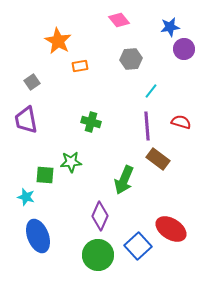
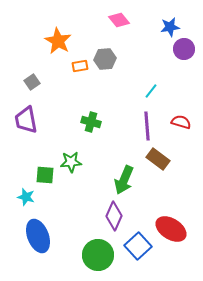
gray hexagon: moved 26 px left
purple diamond: moved 14 px right
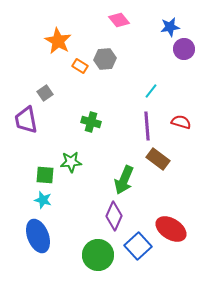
orange rectangle: rotated 42 degrees clockwise
gray square: moved 13 px right, 11 px down
cyan star: moved 17 px right, 3 px down
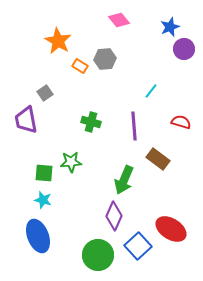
blue star: rotated 12 degrees counterclockwise
purple line: moved 13 px left
green square: moved 1 px left, 2 px up
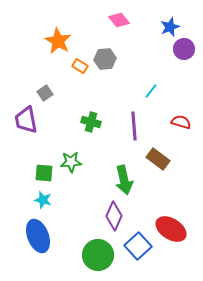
green arrow: rotated 36 degrees counterclockwise
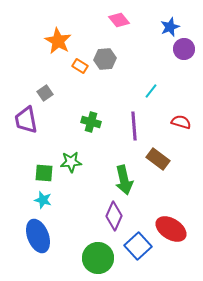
green circle: moved 3 px down
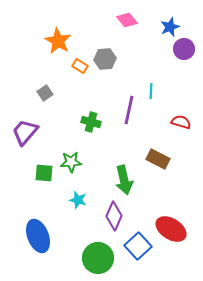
pink diamond: moved 8 px right
cyan line: rotated 35 degrees counterclockwise
purple trapezoid: moved 1 px left, 12 px down; rotated 52 degrees clockwise
purple line: moved 5 px left, 16 px up; rotated 16 degrees clockwise
brown rectangle: rotated 10 degrees counterclockwise
cyan star: moved 35 px right
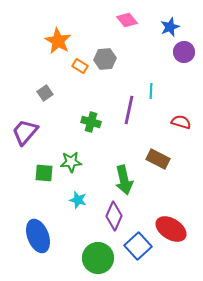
purple circle: moved 3 px down
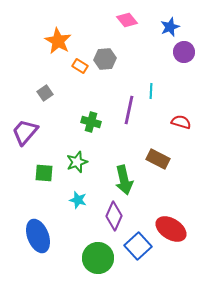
green star: moved 6 px right; rotated 15 degrees counterclockwise
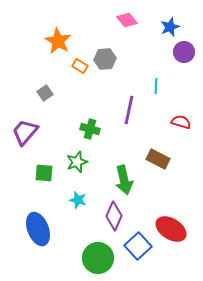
cyan line: moved 5 px right, 5 px up
green cross: moved 1 px left, 7 px down
blue ellipse: moved 7 px up
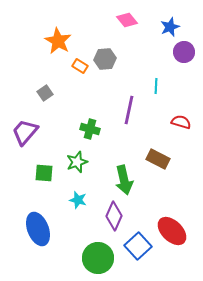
red ellipse: moved 1 px right, 2 px down; rotated 12 degrees clockwise
